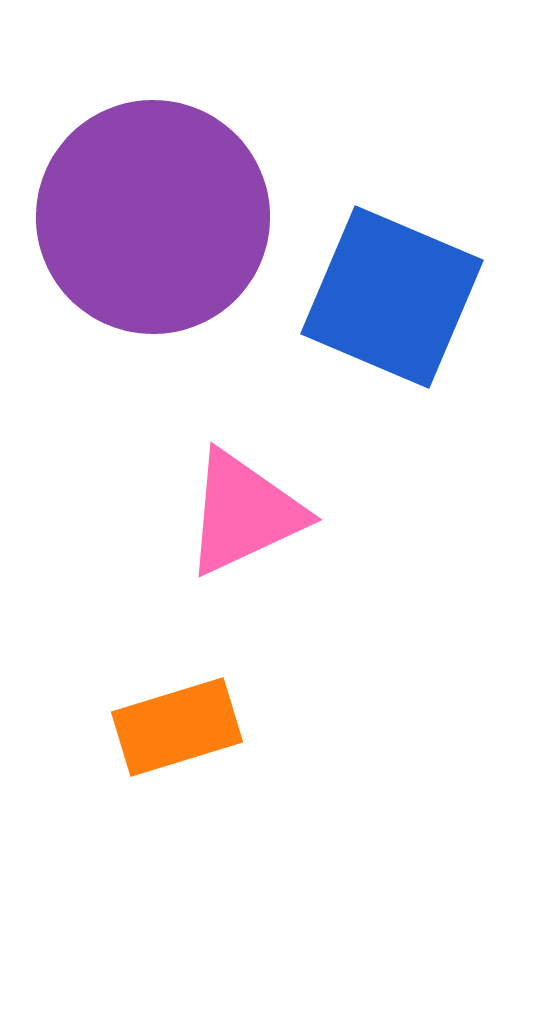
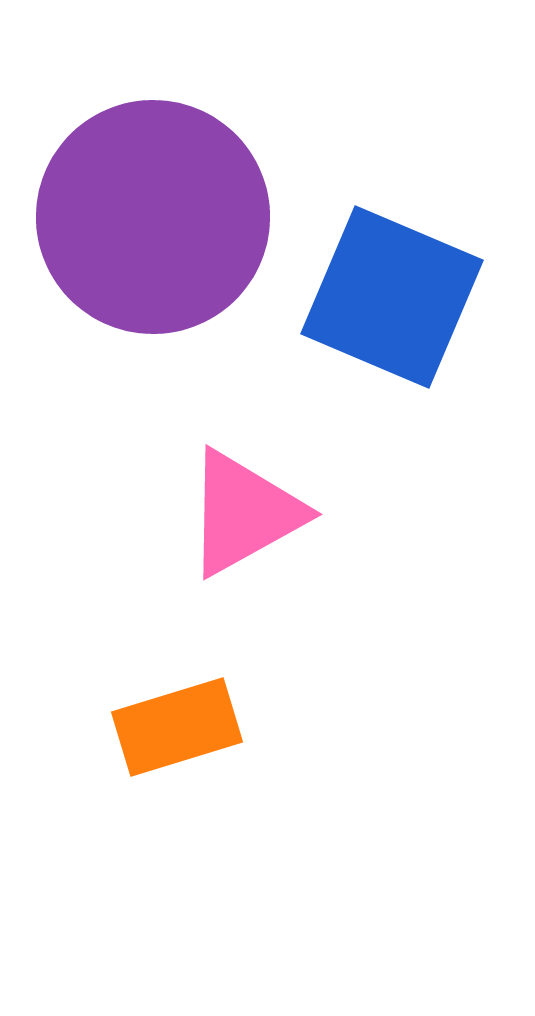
pink triangle: rotated 4 degrees counterclockwise
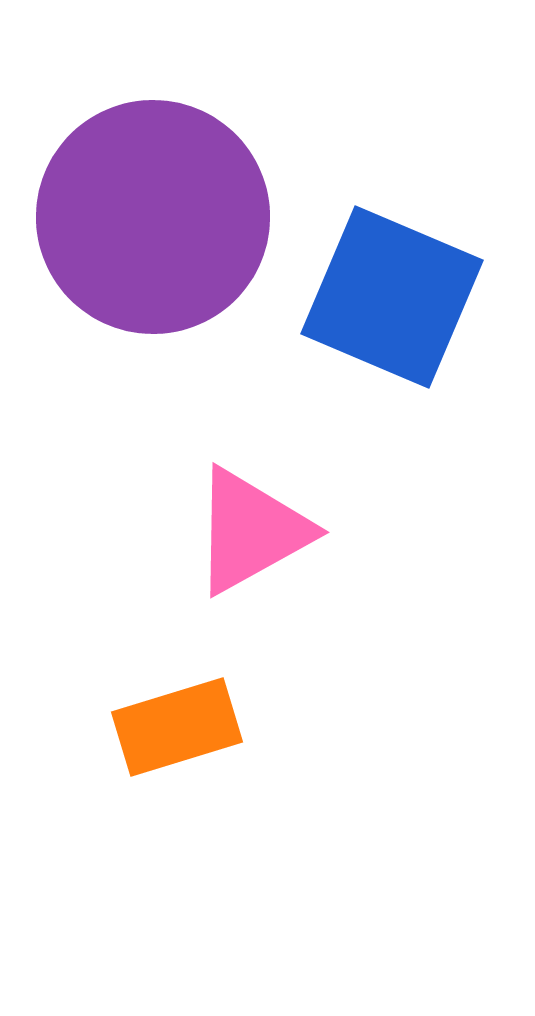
pink triangle: moved 7 px right, 18 px down
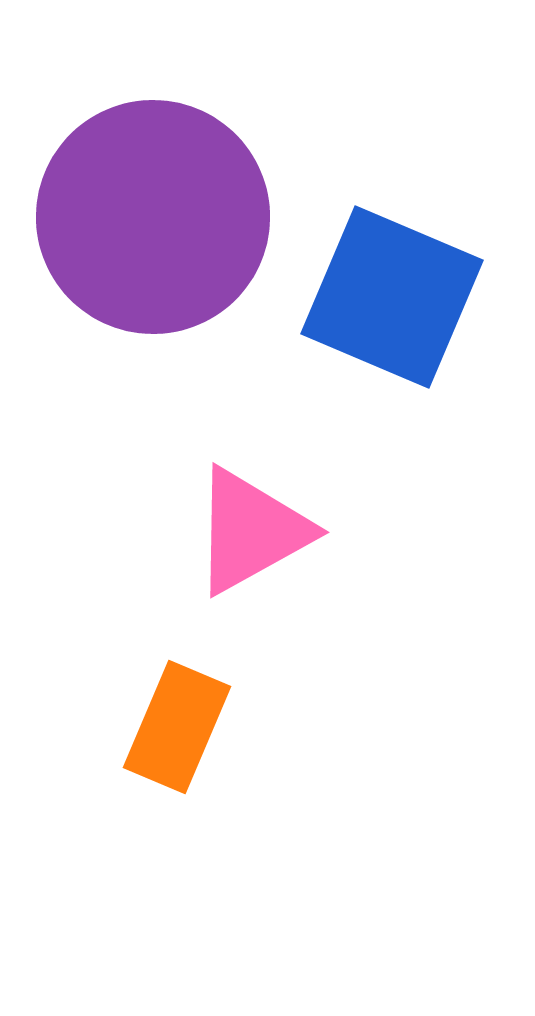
orange rectangle: rotated 50 degrees counterclockwise
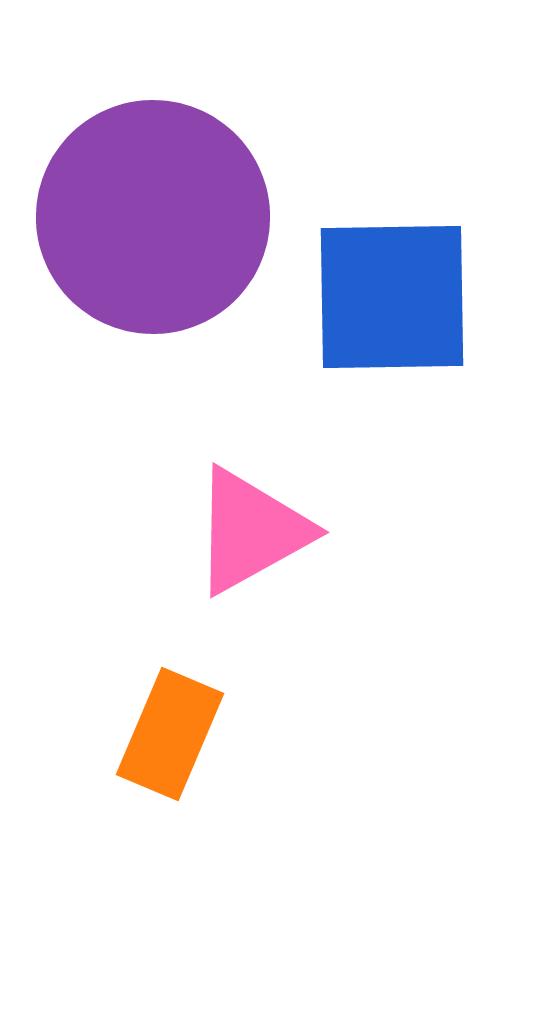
blue square: rotated 24 degrees counterclockwise
orange rectangle: moved 7 px left, 7 px down
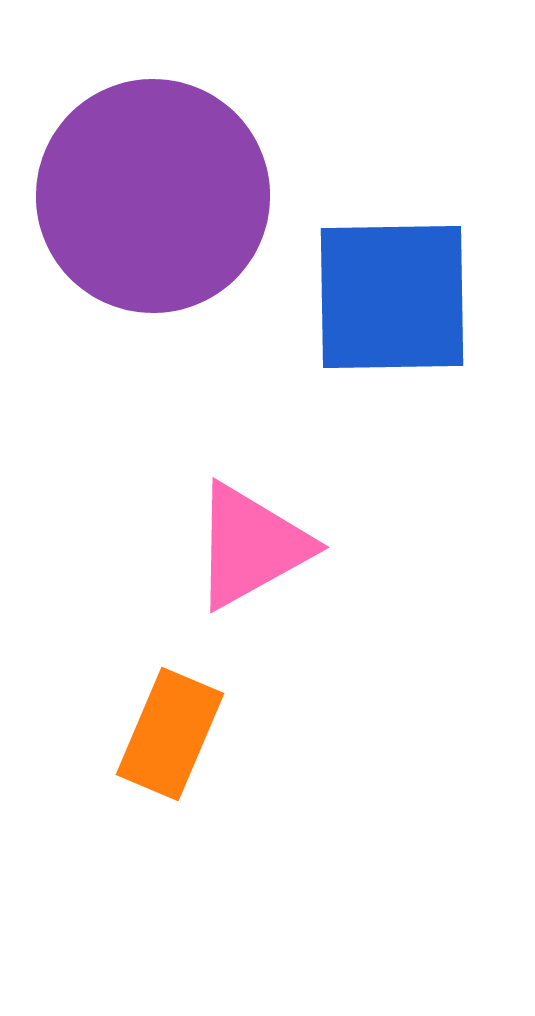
purple circle: moved 21 px up
pink triangle: moved 15 px down
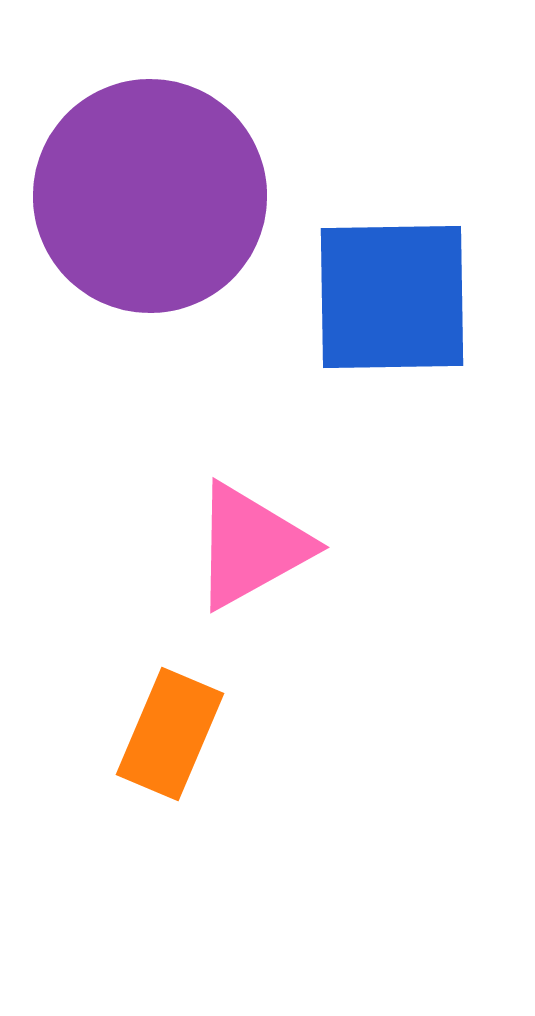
purple circle: moved 3 px left
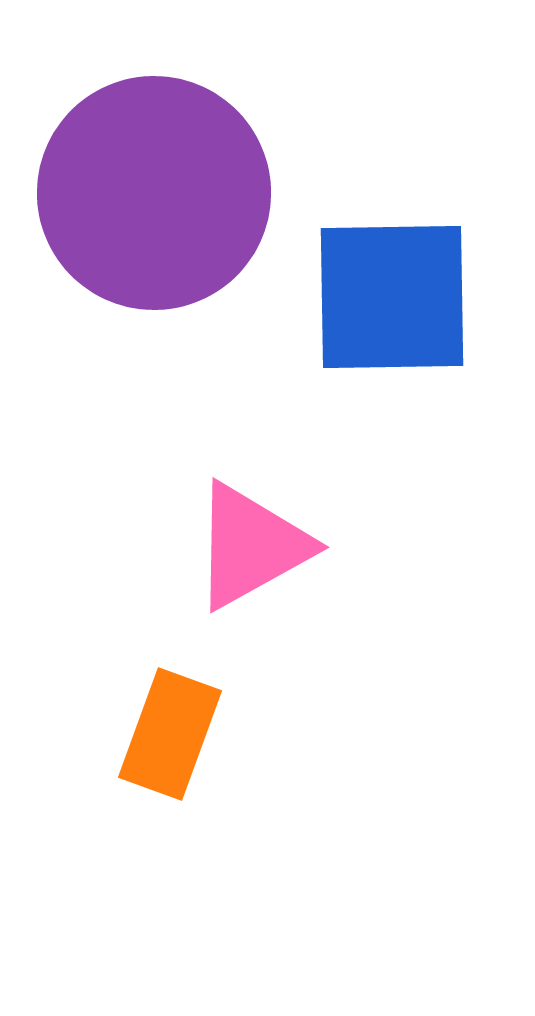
purple circle: moved 4 px right, 3 px up
orange rectangle: rotated 3 degrees counterclockwise
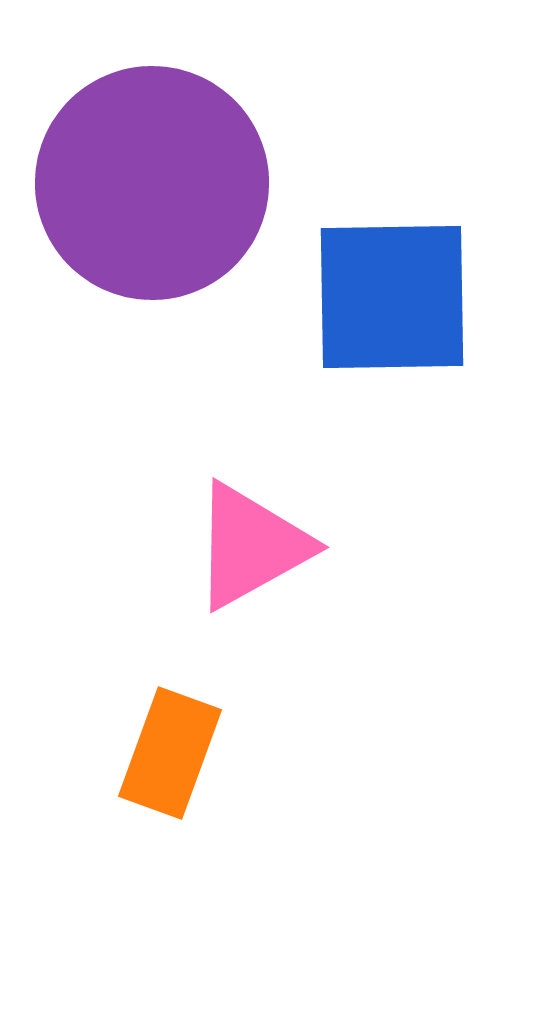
purple circle: moved 2 px left, 10 px up
orange rectangle: moved 19 px down
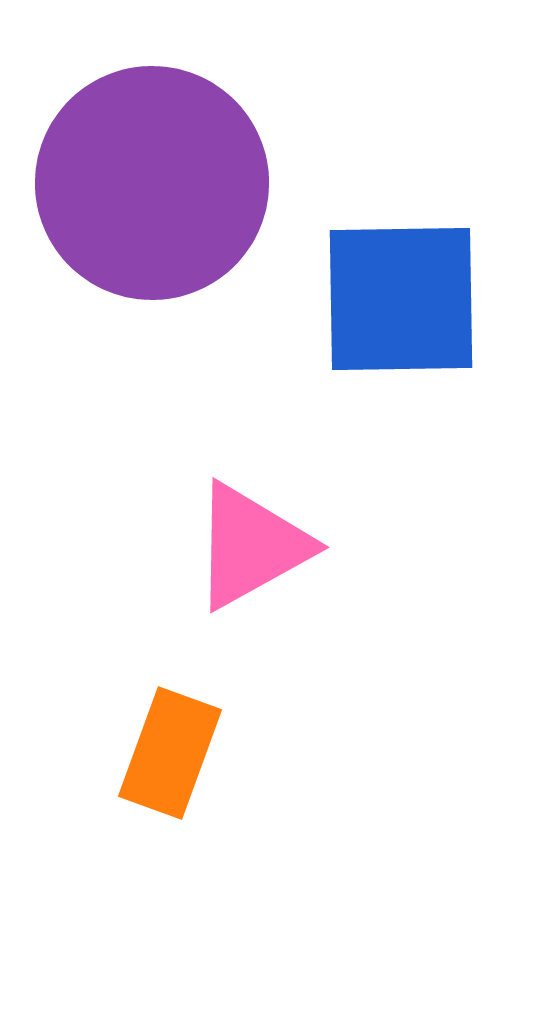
blue square: moved 9 px right, 2 px down
